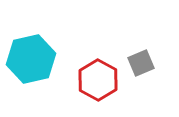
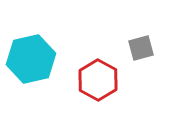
gray square: moved 15 px up; rotated 8 degrees clockwise
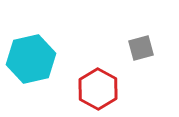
red hexagon: moved 9 px down
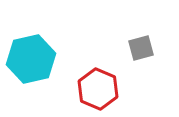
red hexagon: rotated 6 degrees counterclockwise
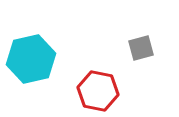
red hexagon: moved 2 px down; rotated 12 degrees counterclockwise
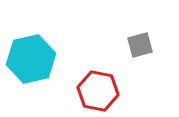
gray square: moved 1 px left, 3 px up
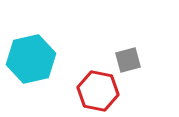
gray square: moved 12 px left, 15 px down
